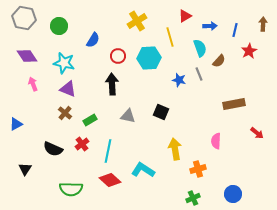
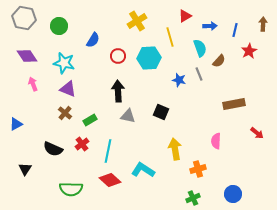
black arrow: moved 6 px right, 7 px down
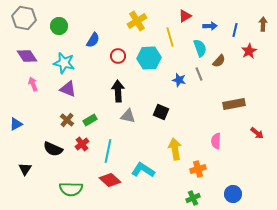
brown cross: moved 2 px right, 7 px down
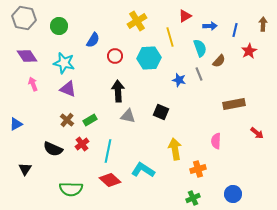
red circle: moved 3 px left
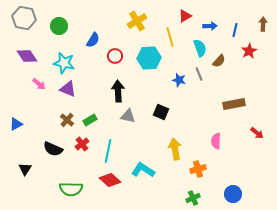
pink arrow: moved 6 px right; rotated 152 degrees clockwise
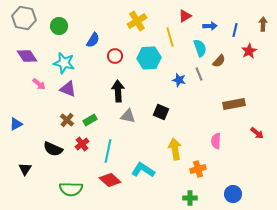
green cross: moved 3 px left; rotated 24 degrees clockwise
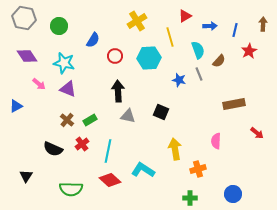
cyan semicircle: moved 2 px left, 2 px down
blue triangle: moved 18 px up
black triangle: moved 1 px right, 7 px down
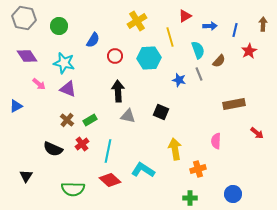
green semicircle: moved 2 px right
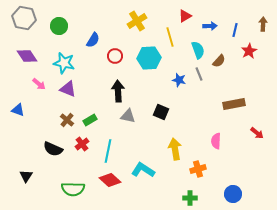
blue triangle: moved 2 px right, 4 px down; rotated 48 degrees clockwise
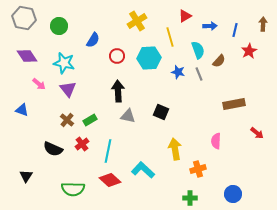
red circle: moved 2 px right
blue star: moved 1 px left, 8 px up
purple triangle: rotated 30 degrees clockwise
blue triangle: moved 4 px right
cyan L-shape: rotated 10 degrees clockwise
